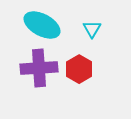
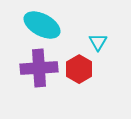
cyan triangle: moved 6 px right, 13 px down
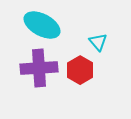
cyan triangle: rotated 12 degrees counterclockwise
red hexagon: moved 1 px right, 1 px down
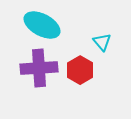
cyan triangle: moved 4 px right
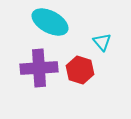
cyan ellipse: moved 8 px right, 3 px up
red hexagon: rotated 12 degrees counterclockwise
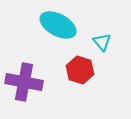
cyan ellipse: moved 8 px right, 3 px down
purple cross: moved 15 px left, 14 px down; rotated 15 degrees clockwise
